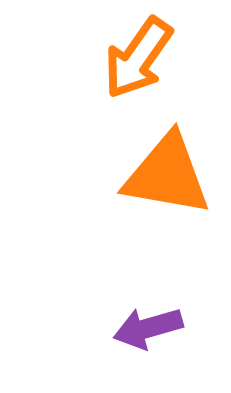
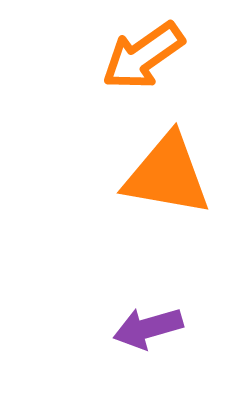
orange arrow: moved 5 px right, 2 px up; rotated 20 degrees clockwise
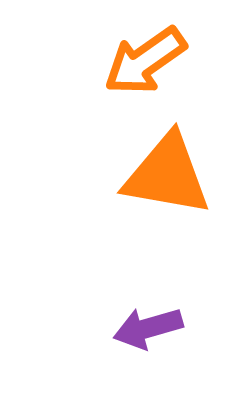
orange arrow: moved 2 px right, 5 px down
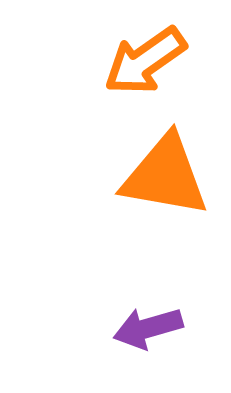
orange triangle: moved 2 px left, 1 px down
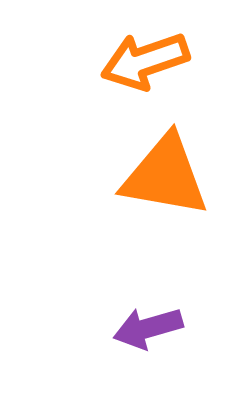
orange arrow: rotated 16 degrees clockwise
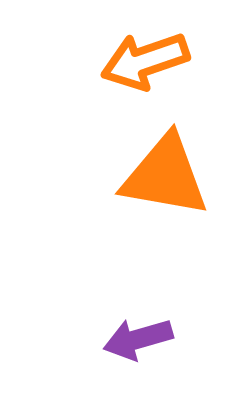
purple arrow: moved 10 px left, 11 px down
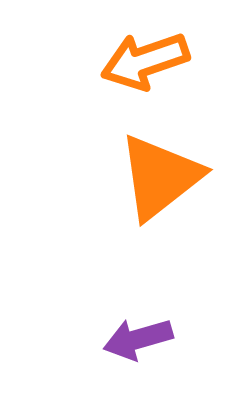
orange triangle: moved 5 px left, 1 px down; rotated 48 degrees counterclockwise
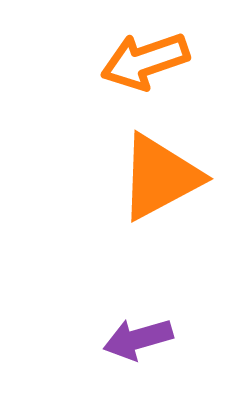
orange triangle: rotated 10 degrees clockwise
